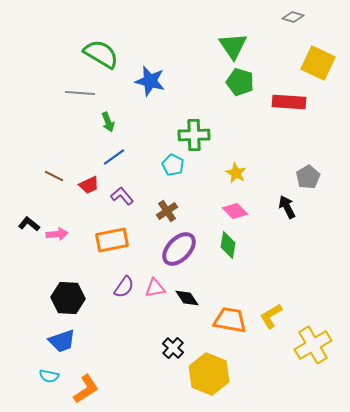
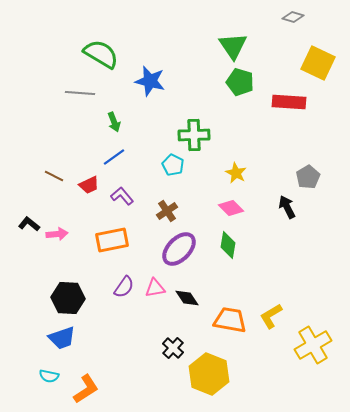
green arrow: moved 6 px right
pink diamond: moved 4 px left, 3 px up
blue trapezoid: moved 3 px up
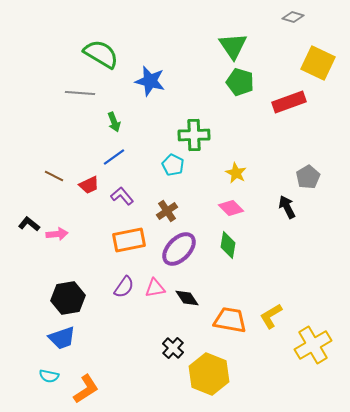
red rectangle: rotated 24 degrees counterclockwise
orange rectangle: moved 17 px right
black hexagon: rotated 12 degrees counterclockwise
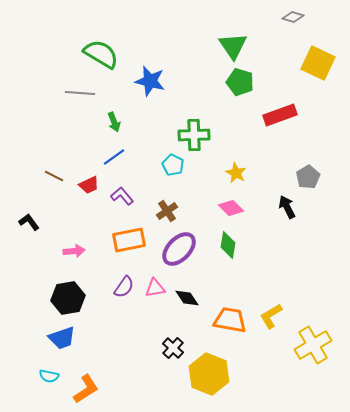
red rectangle: moved 9 px left, 13 px down
black L-shape: moved 2 px up; rotated 15 degrees clockwise
pink arrow: moved 17 px right, 17 px down
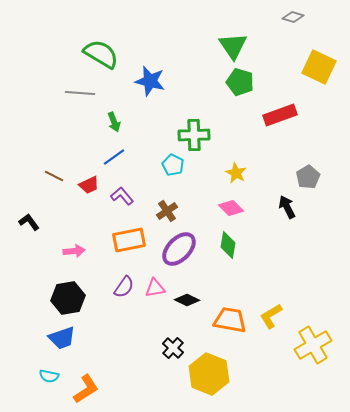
yellow square: moved 1 px right, 4 px down
black diamond: moved 2 px down; rotated 30 degrees counterclockwise
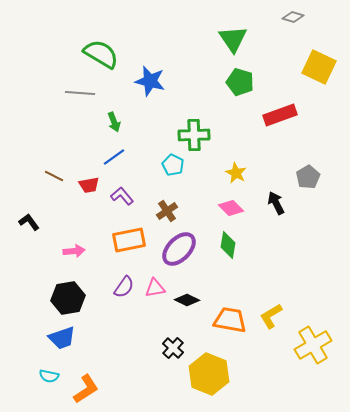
green triangle: moved 7 px up
red trapezoid: rotated 15 degrees clockwise
black arrow: moved 11 px left, 4 px up
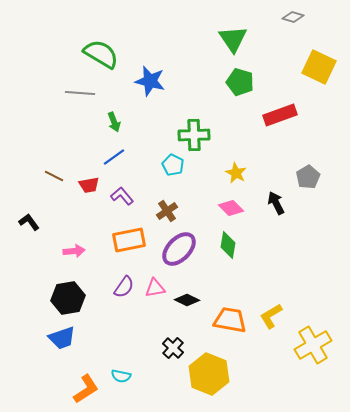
cyan semicircle: moved 72 px right
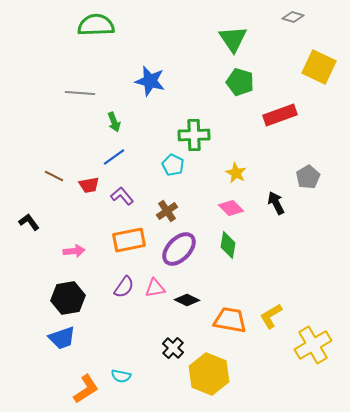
green semicircle: moved 5 px left, 29 px up; rotated 33 degrees counterclockwise
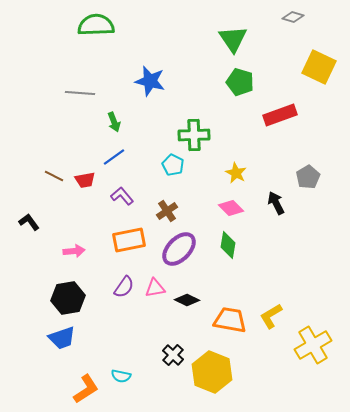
red trapezoid: moved 4 px left, 5 px up
black cross: moved 7 px down
yellow hexagon: moved 3 px right, 2 px up
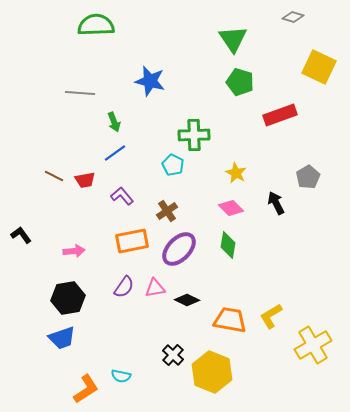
blue line: moved 1 px right, 4 px up
black L-shape: moved 8 px left, 13 px down
orange rectangle: moved 3 px right, 1 px down
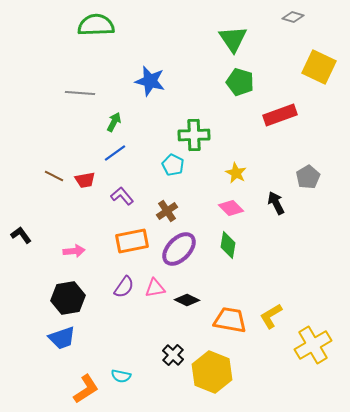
green arrow: rotated 132 degrees counterclockwise
